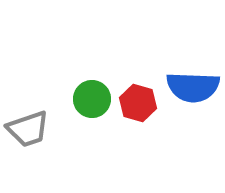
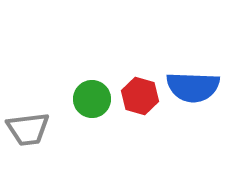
red hexagon: moved 2 px right, 7 px up
gray trapezoid: rotated 12 degrees clockwise
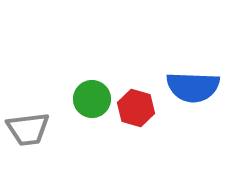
red hexagon: moved 4 px left, 12 px down
